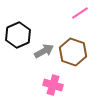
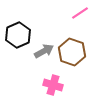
brown hexagon: moved 1 px left
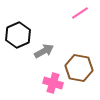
brown hexagon: moved 7 px right, 16 px down; rotated 8 degrees counterclockwise
pink cross: moved 2 px up
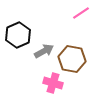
pink line: moved 1 px right
brown hexagon: moved 7 px left, 9 px up
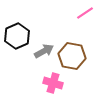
pink line: moved 4 px right
black hexagon: moved 1 px left, 1 px down
brown hexagon: moved 3 px up
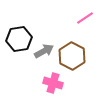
pink line: moved 5 px down
black hexagon: moved 2 px right, 3 px down; rotated 15 degrees clockwise
brown hexagon: rotated 16 degrees clockwise
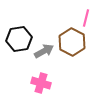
pink line: moved 1 px right; rotated 42 degrees counterclockwise
brown hexagon: moved 14 px up
pink cross: moved 12 px left
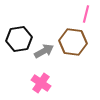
pink line: moved 4 px up
brown hexagon: moved 1 px right; rotated 20 degrees counterclockwise
pink cross: rotated 18 degrees clockwise
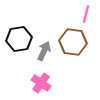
gray arrow: rotated 36 degrees counterclockwise
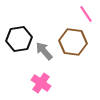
pink line: rotated 48 degrees counterclockwise
gray arrow: rotated 66 degrees counterclockwise
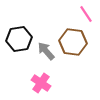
gray arrow: moved 2 px right
